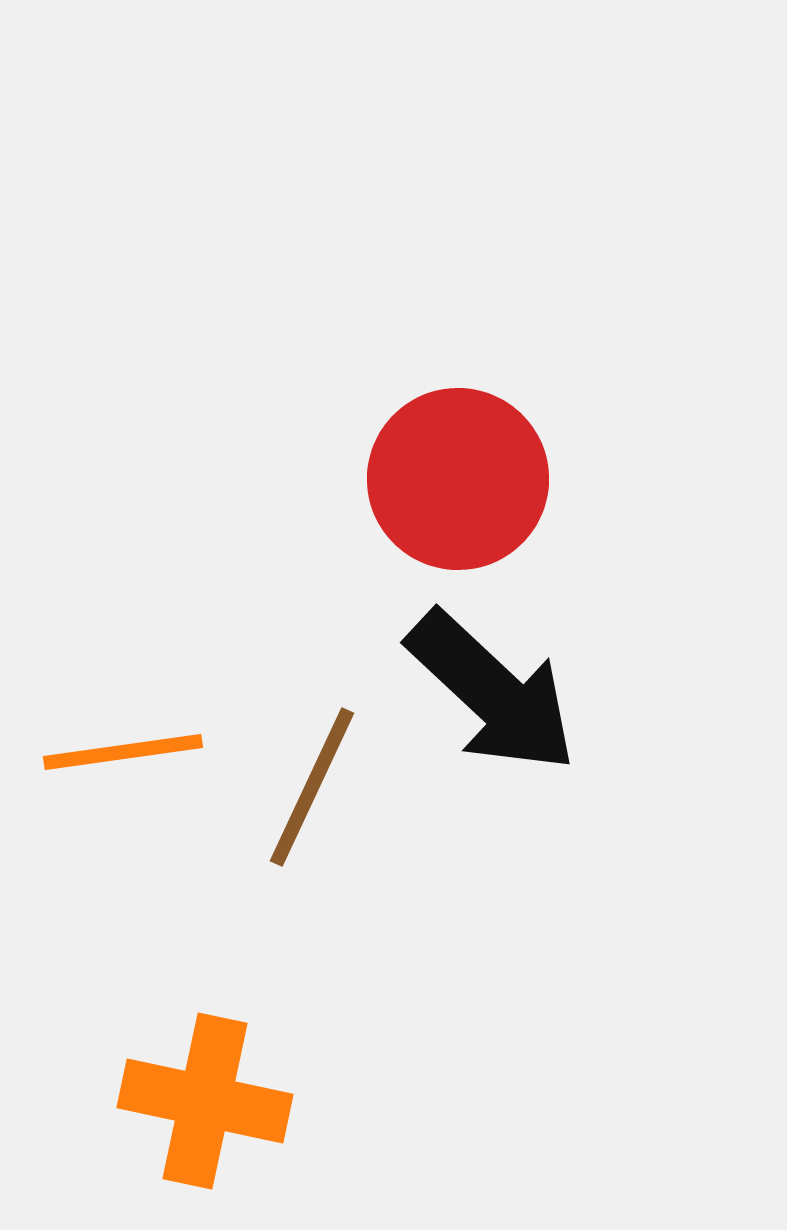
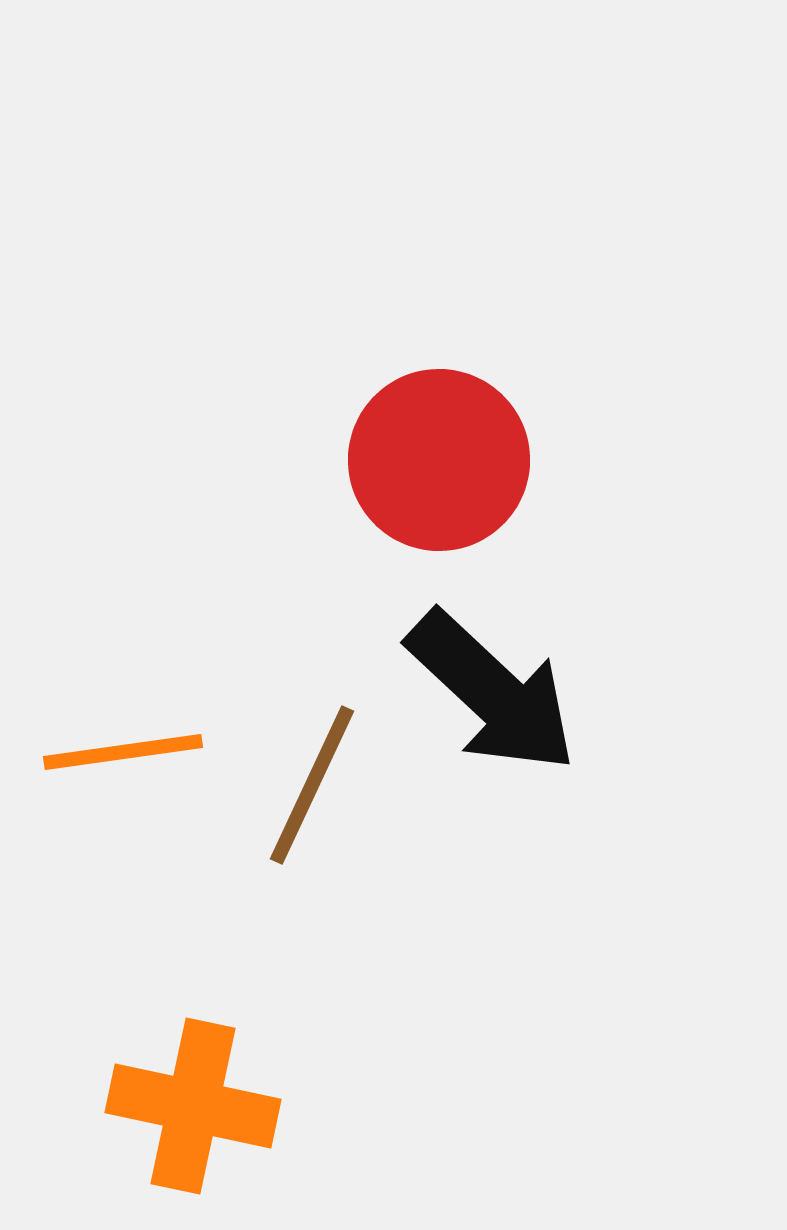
red circle: moved 19 px left, 19 px up
brown line: moved 2 px up
orange cross: moved 12 px left, 5 px down
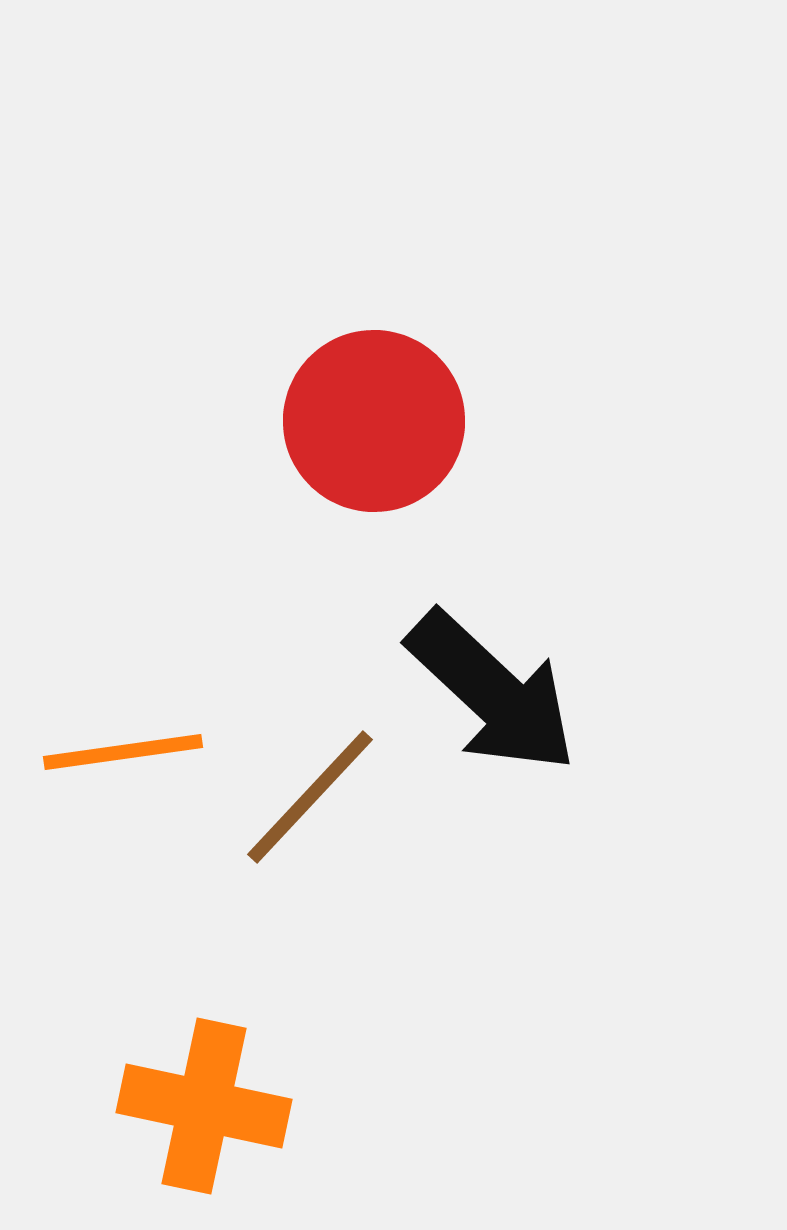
red circle: moved 65 px left, 39 px up
brown line: moved 2 px left, 12 px down; rotated 18 degrees clockwise
orange cross: moved 11 px right
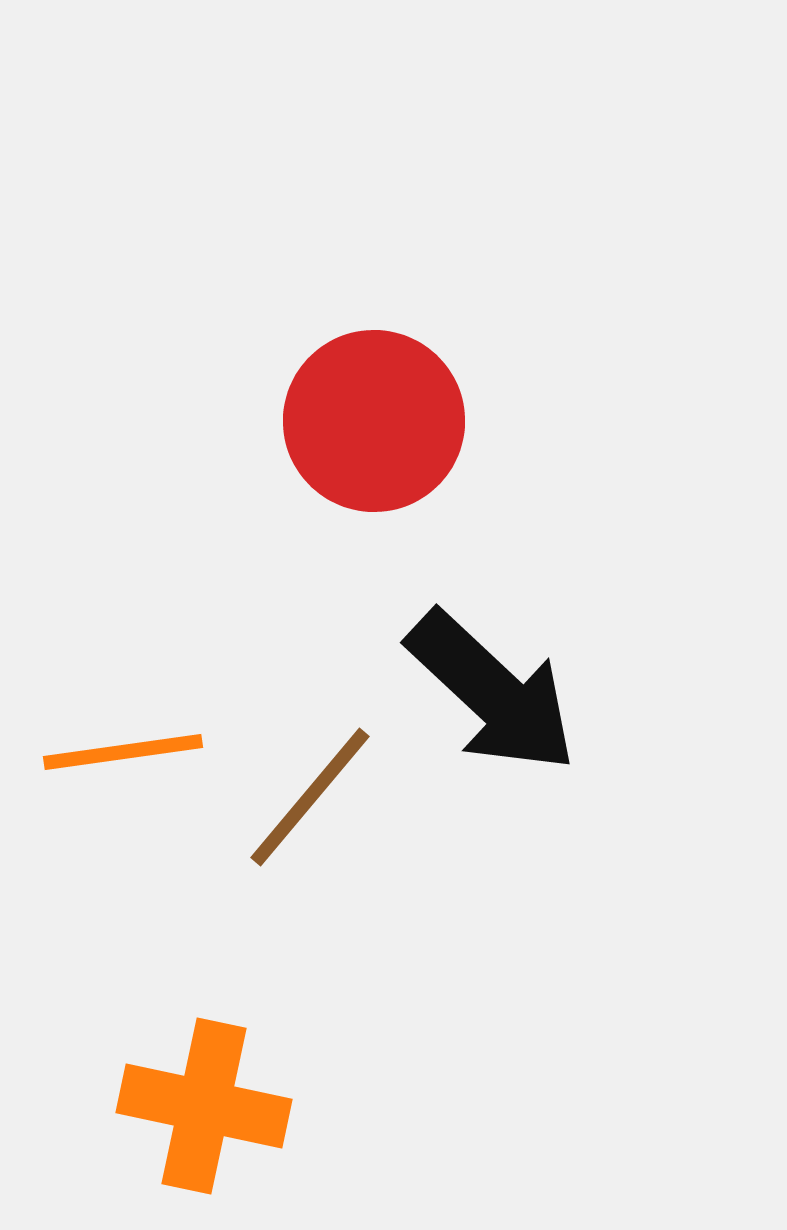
brown line: rotated 3 degrees counterclockwise
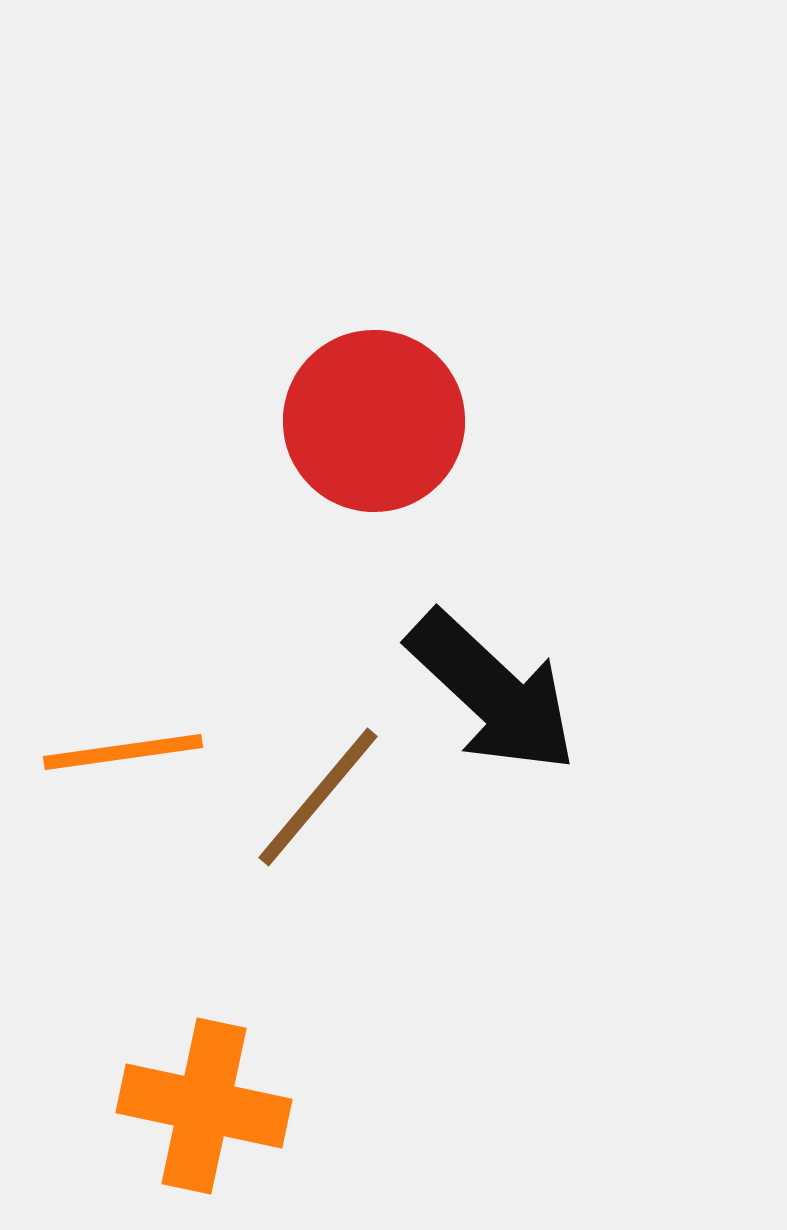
brown line: moved 8 px right
